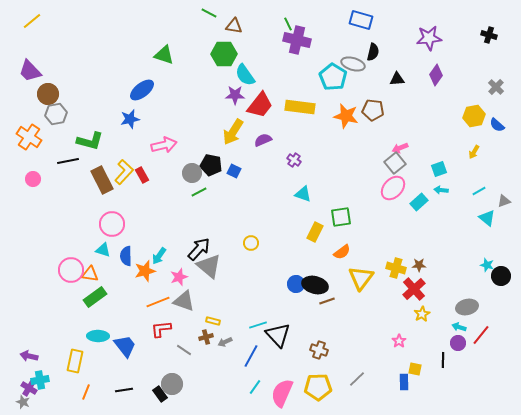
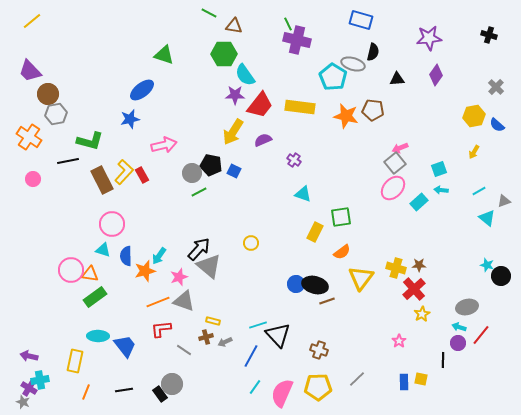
yellow square at (415, 369): moved 6 px right, 10 px down
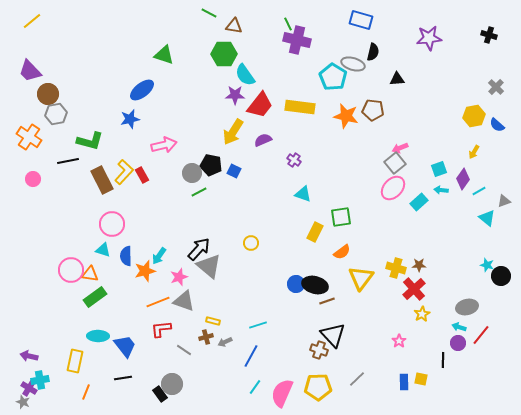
purple diamond at (436, 75): moved 27 px right, 104 px down
black triangle at (278, 335): moved 55 px right
black line at (124, 390): moved 1 px left, 12 px up
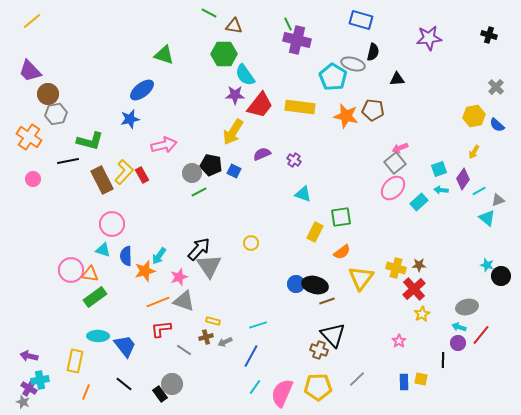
purple semicircle at (263, 140): moved 1 px left, 14 px down
gray triangle at (504, 201): moved 6 px left, 1 px up
gray triangle at (209, 266): rotated 16 degrees clockwise
black line at (123, 378): moved 1 px right, 6 px down; rotated 48 degrees clockwise
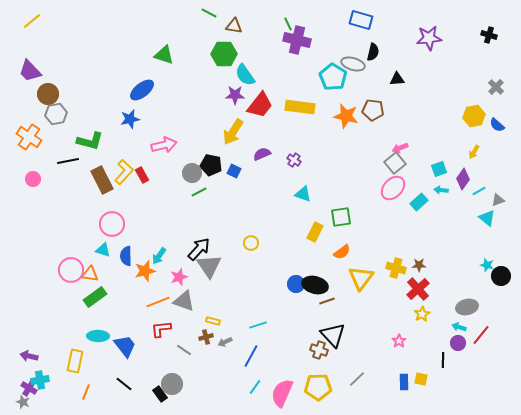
red cross at (414, 289): moved 4 px right
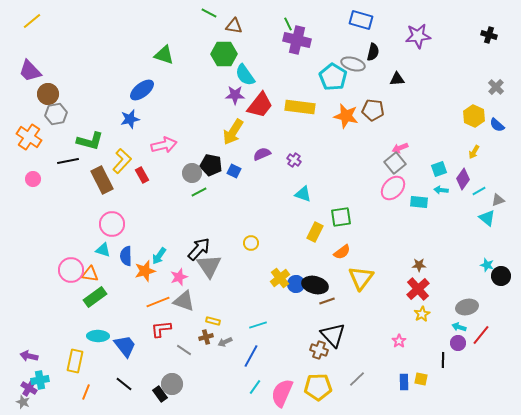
purple star at (429, 38): moved 11 px left, 2 px up
yellow hexagon at (474, 116): rotated 25 degrees counterclockwise
yellow L-shape at (124, 172): moved 2 px left, 11 px up
cyan rectangle at (419, 202): rotated 48 degrees clockwise
yellow cross at (396, 268): moved 116 px left, 10 px down; rotated 36 degrees clockwise
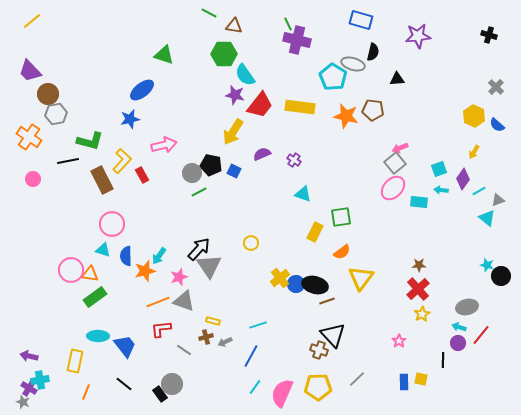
purple star at (235, 95): rotated 12 degrees clockwise
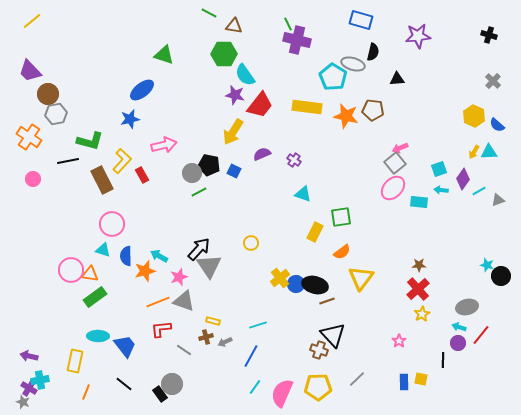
gray cross at (496, 87): moved 3 px left, 6 px up
yellow rectangle at (300, 107): moved 7 px right
black pentagon at (211, 165): moved 2 px left
cyan triangle at (487, 218): moved 2 px right, 66 px up; rotated 42 degrees counterclockwise
cyan arrow at (159, 256): rotated 84 degrees clockwise
